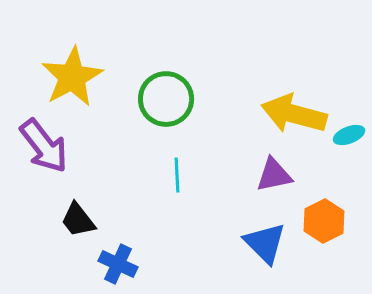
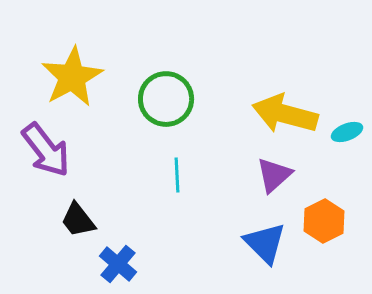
yellow arrow: moved 9 px left
cyan ellipse: moved 2 px left, 3 px up
purple arrow: moved 2 px right, 4 px down
purple triangle: rotated 30 degrees counterclockwise
blue cross: rotated 15 degrees clockwise
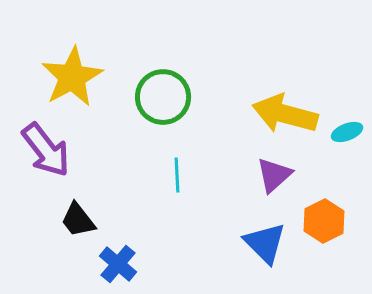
green circle: moved 3 px left, 2 px up
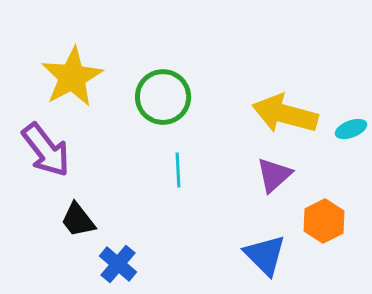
cyan ellipse: moved 4 px right, 3 px up
cyan line: moved 1 px right, 5 px up
blue triangle: moved 12 px down
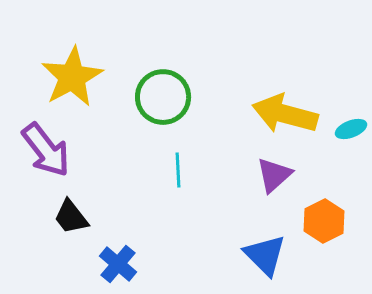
black trapezoid: moved 7 px left, 3 px up
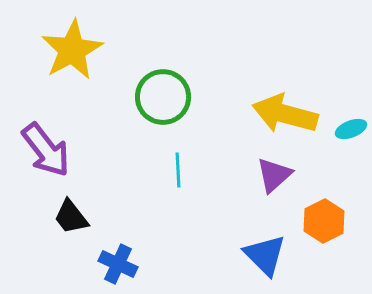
yellow star: moved 27 px up
blue cross: rotated 15 degrees counterclockwise
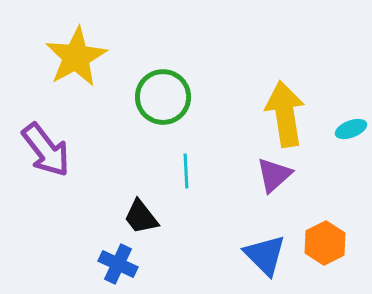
yellow star: moved 4 px right, 7 px down
yellow arrow: rotated 66 degrees clockwise
cyan line: moved 8 px right, 1 px down
black trapezoid: moved 70 px right
orange hexagon: moved 1 px right, 22 px down
